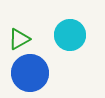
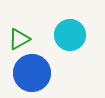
blue circle: moved 2 px right
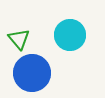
green triangle: rotated 40 degrees counterclockwise
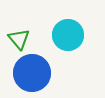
cyan circle: moved 2 px left
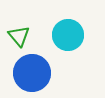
green triangle: moved 3 px up
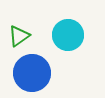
green triangle: rotated 35 degrees clockwise
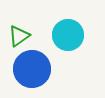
blue circle: moved 4 px up
